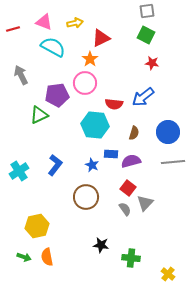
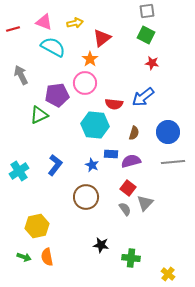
red triangle: moved 1 px right; rotated 12 degrees counterclockwise
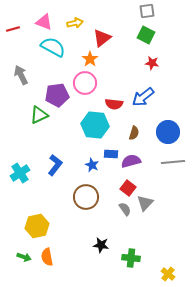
cyan cross: moved 1 px right, 2 px down
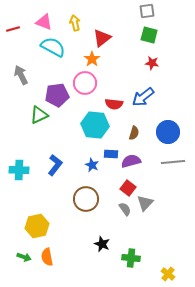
yellow arrow: rotated 91 degrees counterclockwise
green square: moved 3 px right; rotated 12 degrees counterclockwise
orange star: moved 2 px right
cyan cross: moved 1 px left, 3 px up; rotated 36 degrees clockwise
brown circle: moved 2 px down
black star: moved 1 px right, 1 px up; rotated 14 degrees clockwise
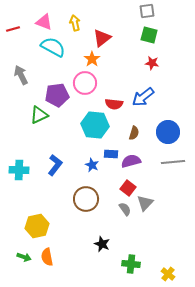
green cross: moved 6 px down
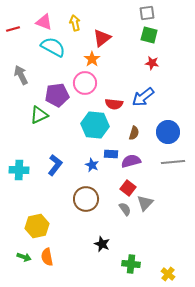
gray square: moved 2 px down
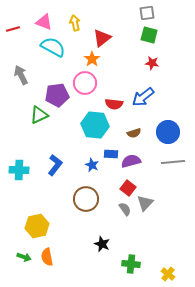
brown semicircle: rotated 56 degrees clockwise
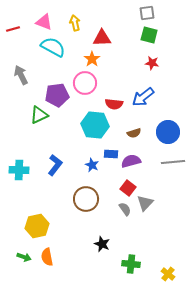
red triangle: rotated 36 degrees clockwise
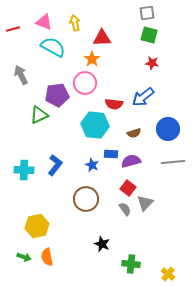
blue circle: moved 3 px up
cyan cross: moved 5 px right
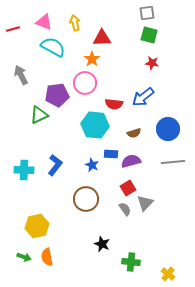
red square: rotated 21 degrees clockwise
green cross: moved 2 px up
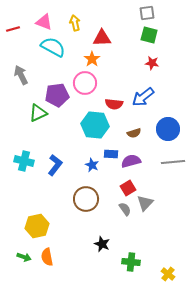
green triangle: moved 1 px left, 2 px up
cyan cross: moved 9 px up; rotated 12 degrees clockwise
